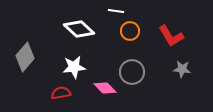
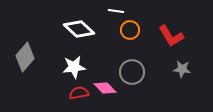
orange circle: moved 1 px up
red semicircle: moved 18 px right
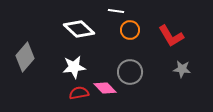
gray circle: moved 2 px left
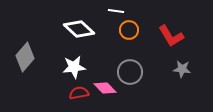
orange circle: moved 1 px left
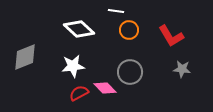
gray diamond: rotated 28 degrees clockwise
white star: moved 1 px left, 1 px up
red semicircle: rotated 18 degrees counterclockwise
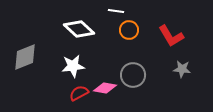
gray circle: moved 3 px right, 3 px down
pink diamond: rotated 35 degrees counterclockwise
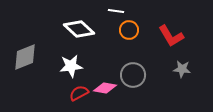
white star: moved 2 px left
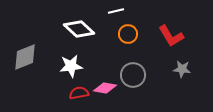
white line: rotated 21 degrees counterclockwise
orange circle: moved 1 px left, 4 px down
red semicircle: rotated 18 degrees clockwise
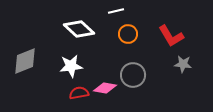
gray diamond: moved 4 px down
gray star: moved 1 px right, 5 px up
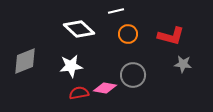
red L-shape: rotated 44 degrees counterclockwise
